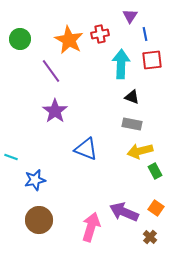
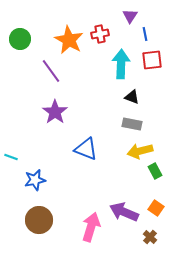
purple star: moved 1 px down
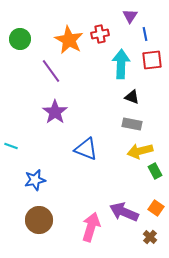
cyan line: moved 11 px up
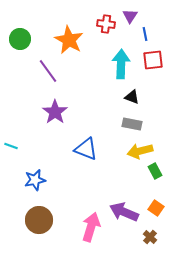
red cross: moved 6 px right, 10 px up; rotated 18 degrees clockwise
red square: moved 1 px right
purple line: moved 3 px left
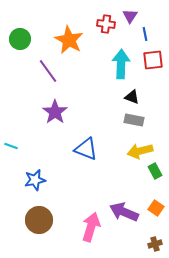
gray rectangle: moved 2 px right, 4 px up
brown cross: moved 5 px right, 7 px down; rotated 32 degrees clockwise
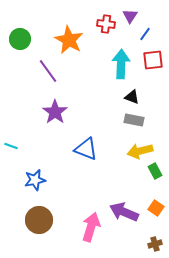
blue line: rotated 48 degrees clockwise
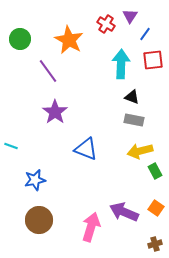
red cross: rotated 24 degrees clockwise
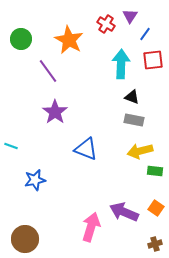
green circle: moved 1 px right
green rectangle: rotated 56 degrees counterclockwise
brown circle: moved 14 px left, 19 px down
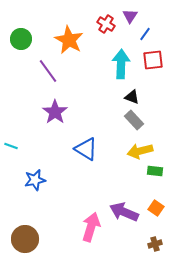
gray rectangle: rotated 36 degrees clockwise
blue triangle: rotated 10 degrees clockwise
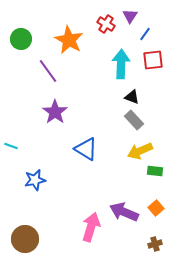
yellow arrow: rotated 10 degrees counterclockwise
orange square: rotated 14 degrees clockwise
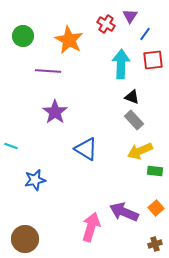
green circle: moved 2 px right, 3 px up
purple line: rotated 50 degrees counterclockwise
